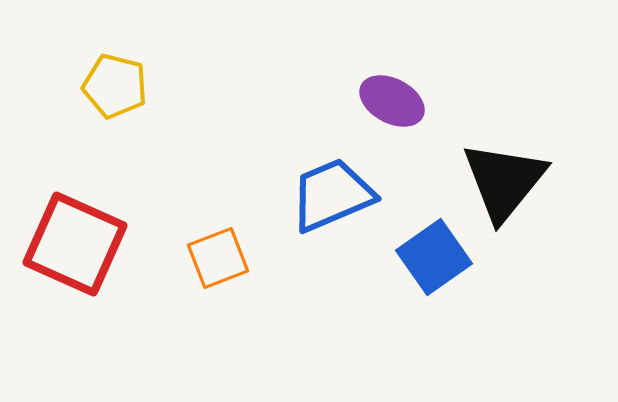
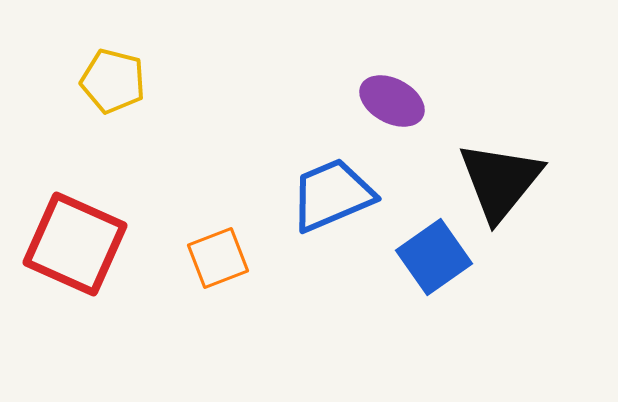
yellow pentagon: moved 2 px left, 5 px up
black triangle: moved 4 px left
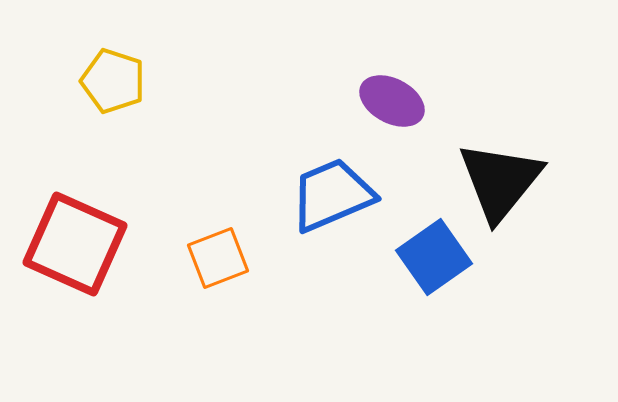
yellow pentagon: rotated 4 degrees clockwise
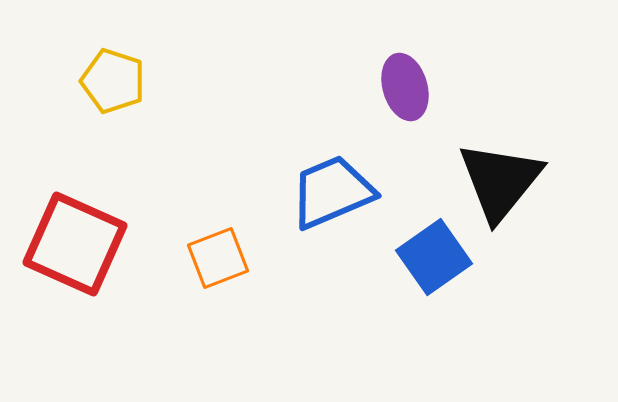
purple ellipse: moved 13 px right, 14 px up; rotated 46 degrees clockwise
blue trapezoid: moved 3 px up
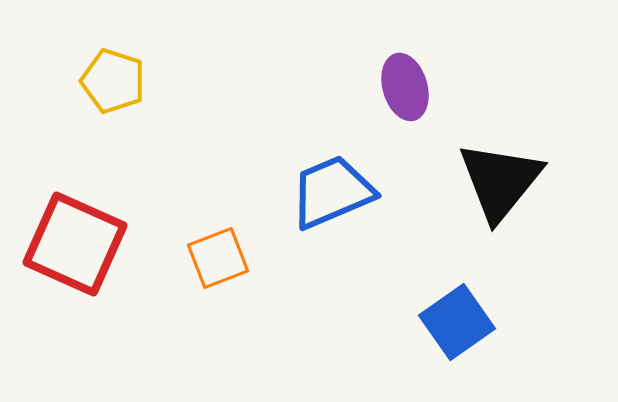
blue square: moved 23 px right, 65 px down
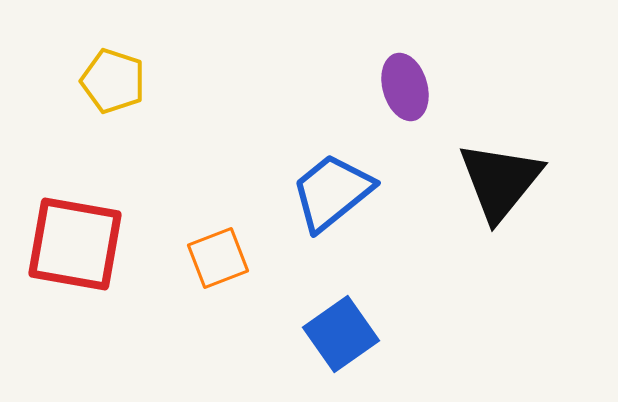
blue trapezoid: rotated 16 degrees counterclockwise
red square: rotated 14 degrees counterclockwise
blue square: moved 116 px left, 12 px down
